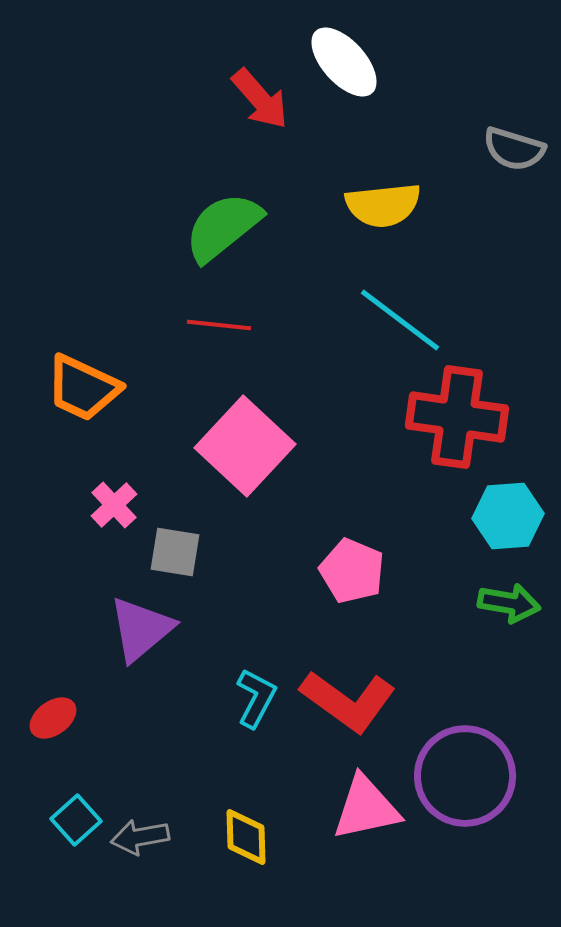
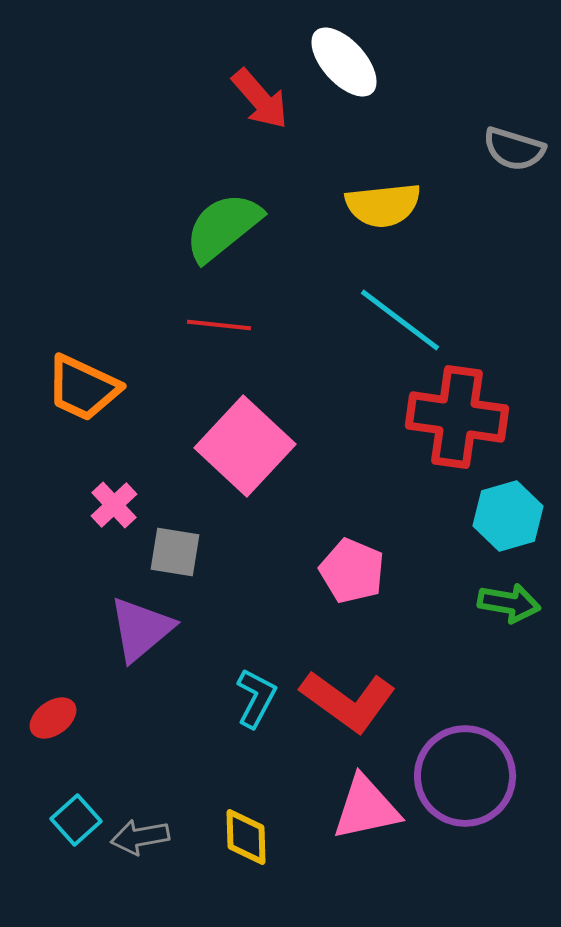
cyan hexagon: rotated 12 degrees counterclockwise
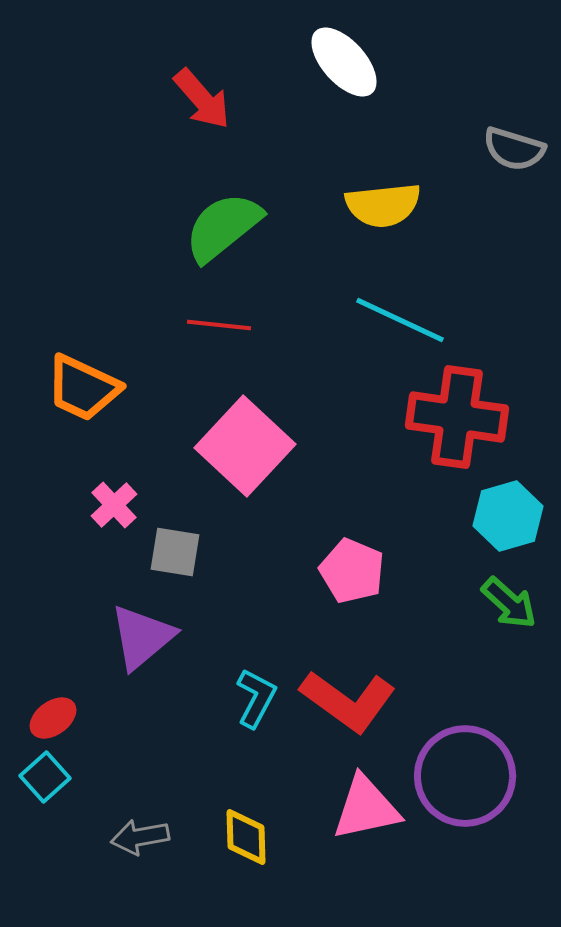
red arrow: moved 58 px left
cyan line: rotated 12 degrees counterclockwise
green arrow: rotated 32 degrees clockwise
purple triangle: moved 1 px right, 8 px down
cyan square: moved 31 px left, 43 px up
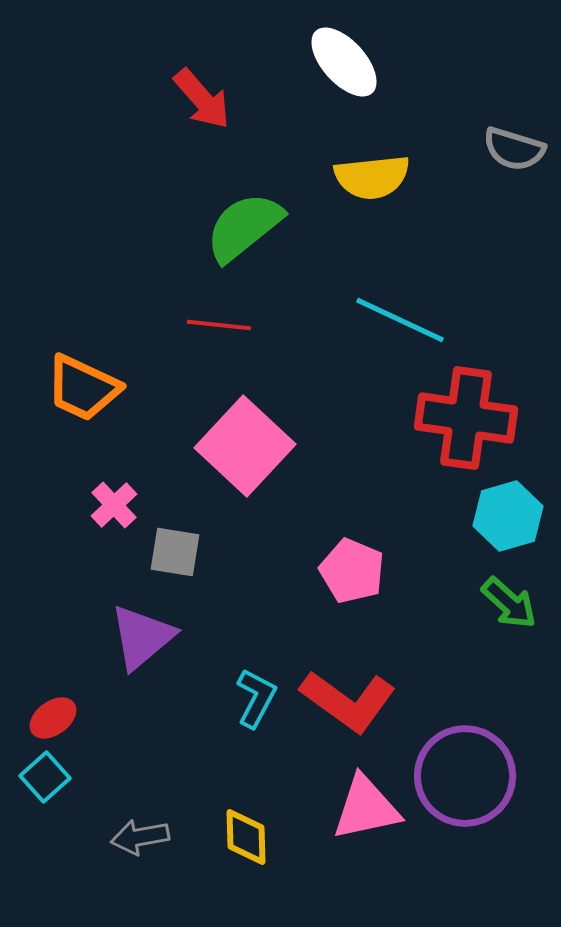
yellow semicircle: moved 11 px left, 28 px up
green semicircle: moved 21 px right
red cross: moved 9 px right, 1 px down
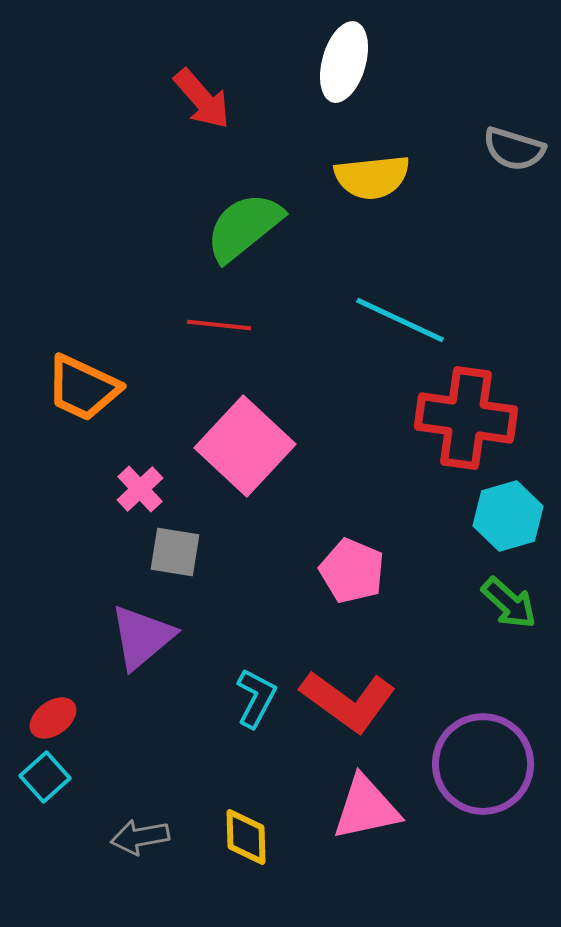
white ellipse: rotated 58 degrees clockwise
pink cross: moved 26 px right, 16 px up
purple circle: moved 18 px right, 12 px up
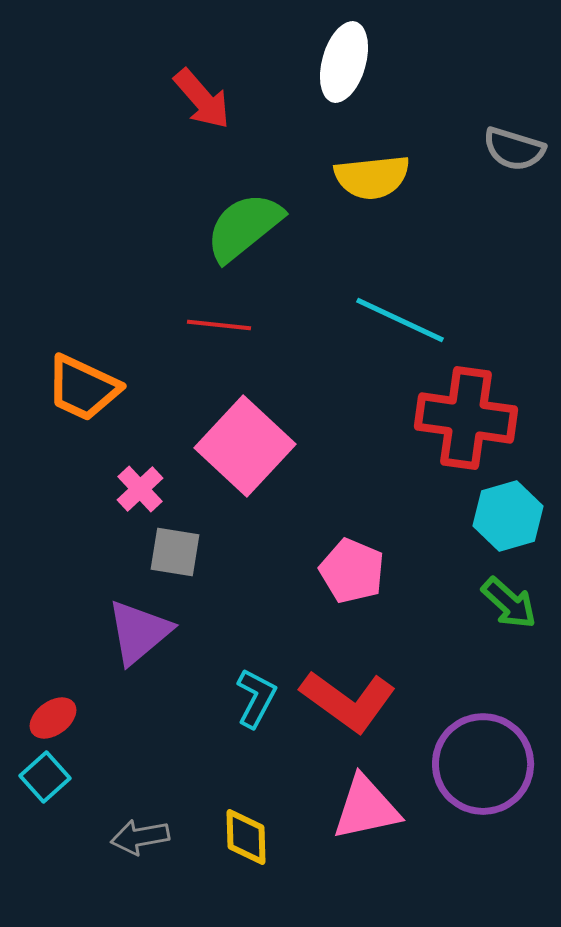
purple triangle: moved 3 px left, 5 px up
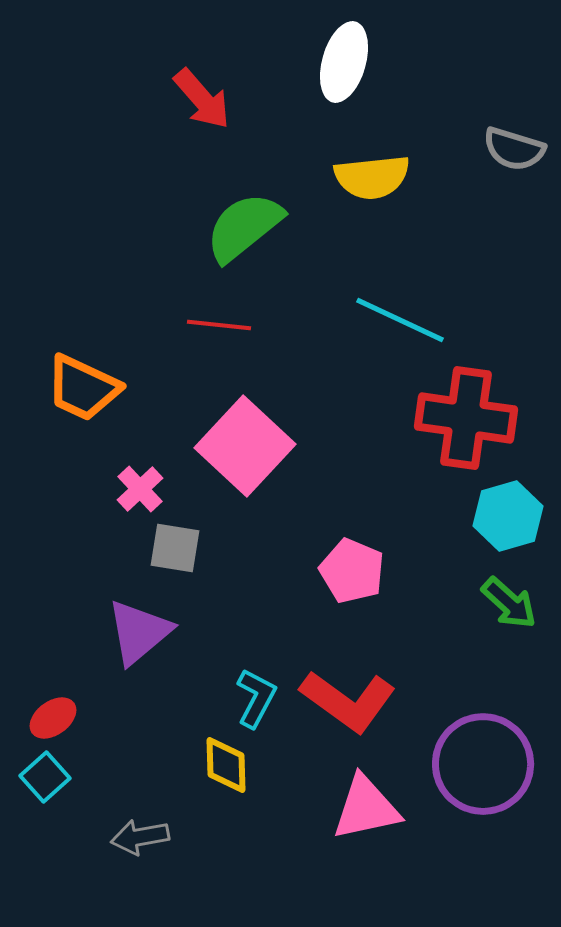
gray square: moved 4 px up
yellow diamond: moved 20 px left, 72 px up
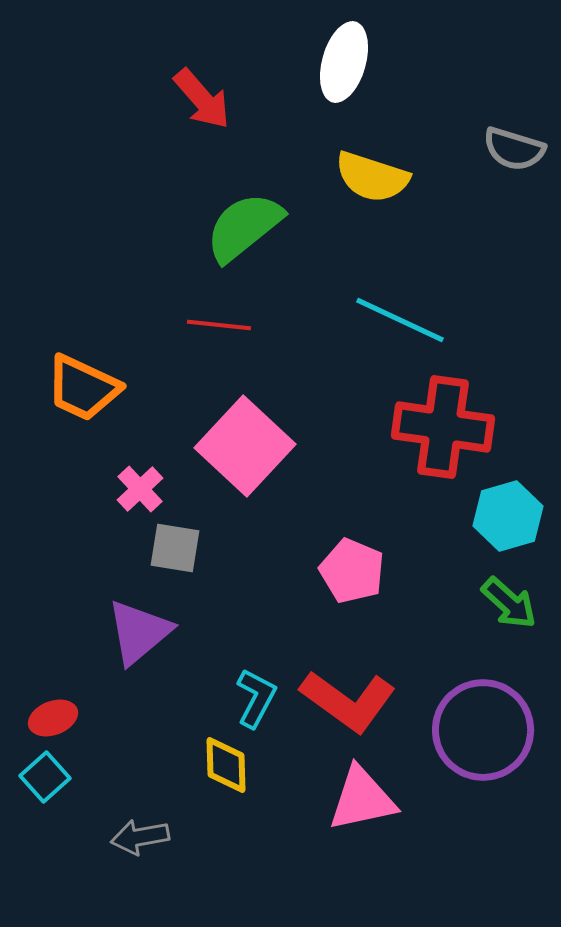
yellow semicircle: rotated 24 degrees clockwise
red cross: moved 23 px left, 9 px down
red ellipse: rotated 15 degrees clockwise
purple circle: moved 34 px up
pink triangle: moved 4 px left, 9 px up
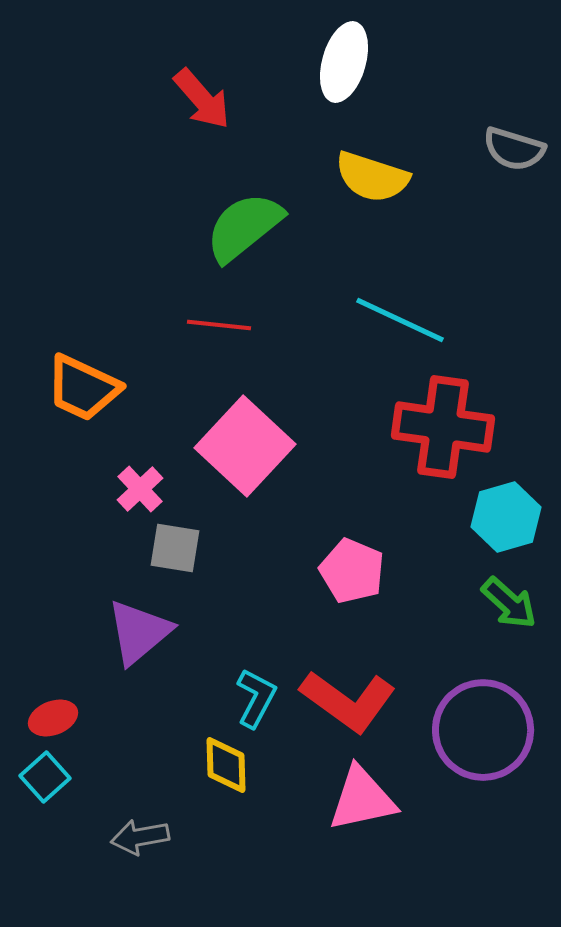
cyan hexagon: moved 2 px left, 1 px down
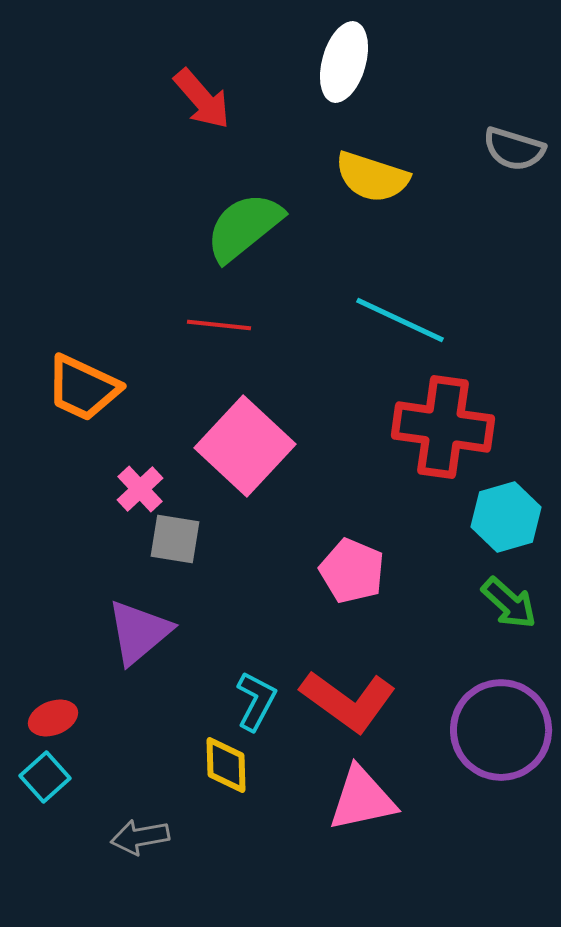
gray square: moved 9 px up
cyan L-shape: moved 3 px down
purple circle: moved 18 px right
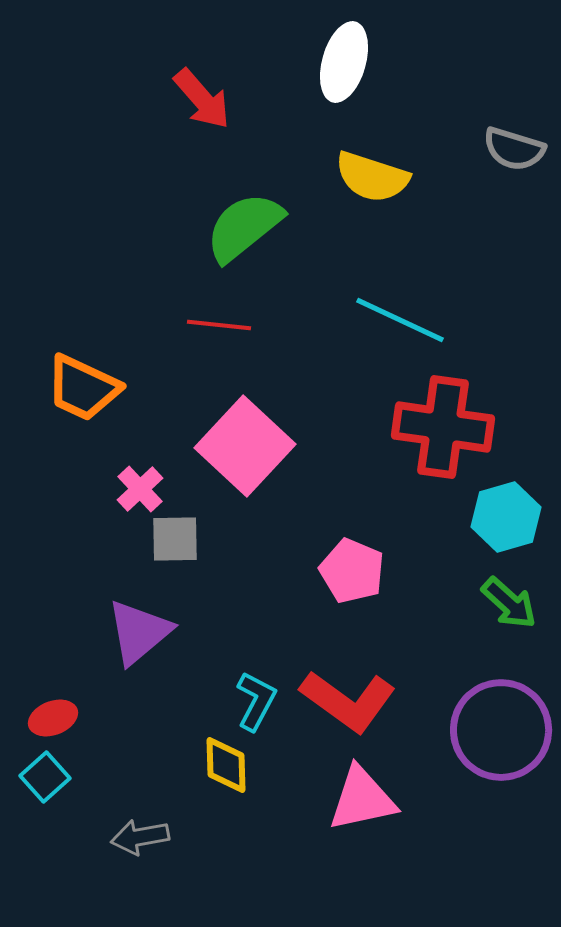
gray square: rotated 10 degrees counterclockwise
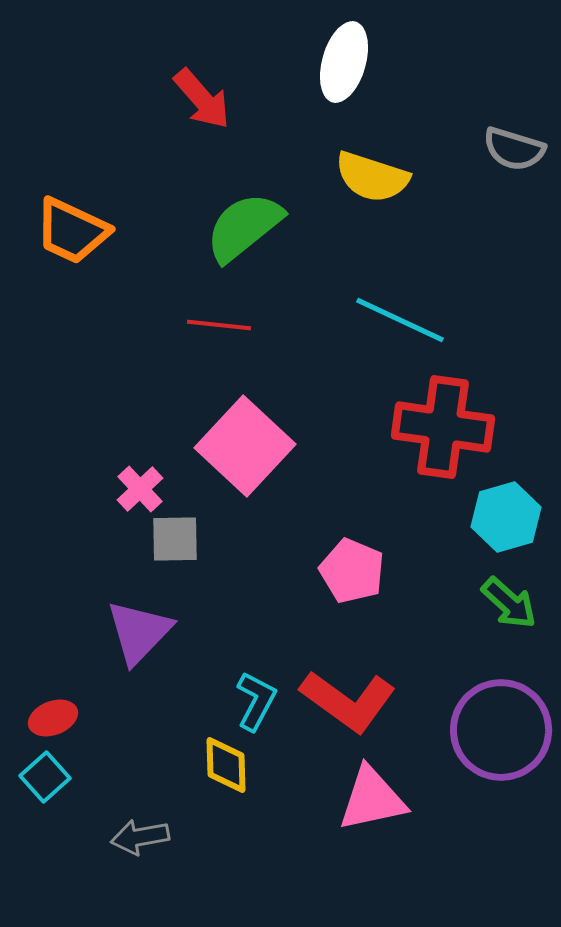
orange trapezoid: moved 11 px left, 157 px up
purple triangle: rotated 6 degrees counterclockwise
pink triangle: moved 10 px right
